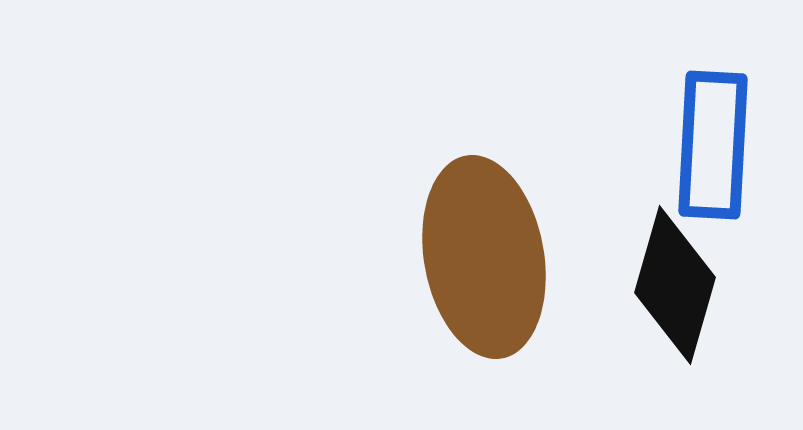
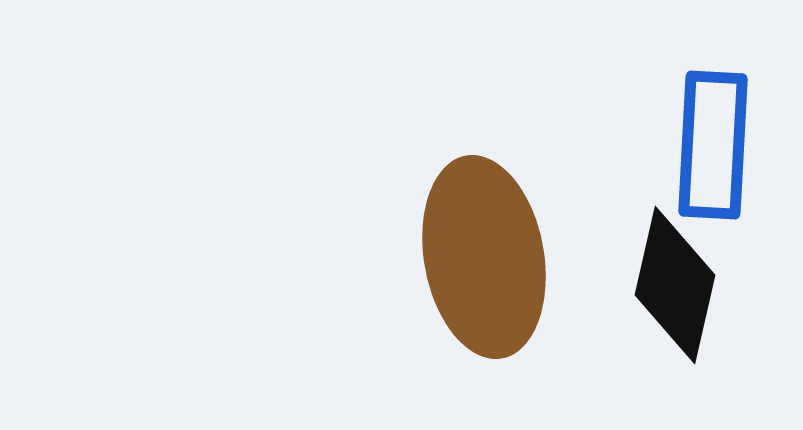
black diamond: rotated 3 degrees counterclockwise
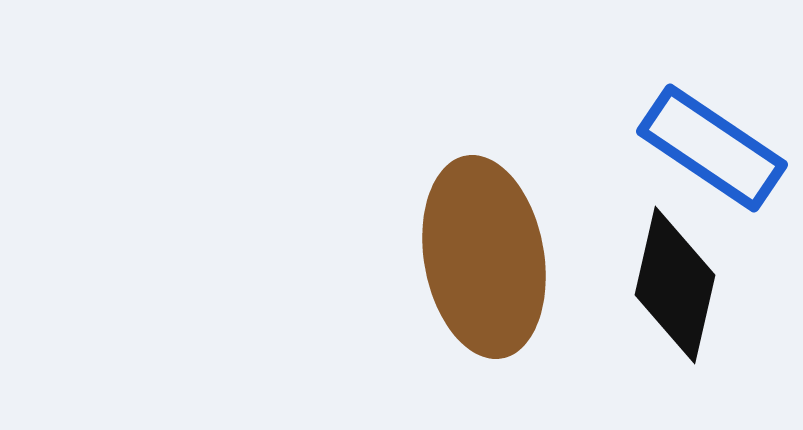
blue rectangle: moved 1 px left, 3 px down; rotated 59 degrees counterclockwise
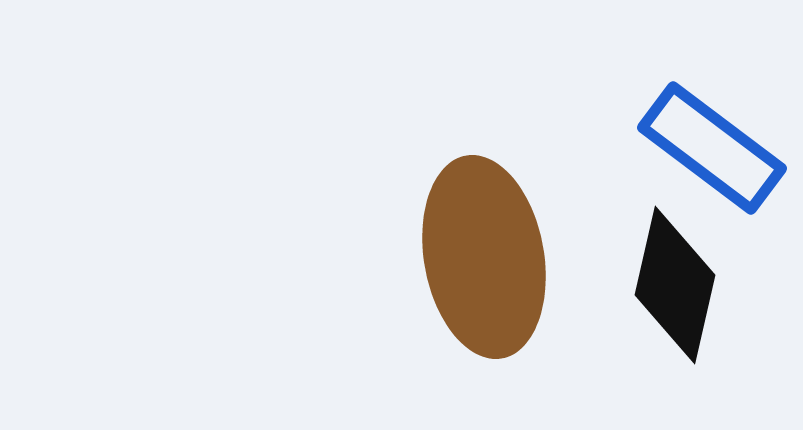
blue rectangle: rotated 3 degrees clockwise
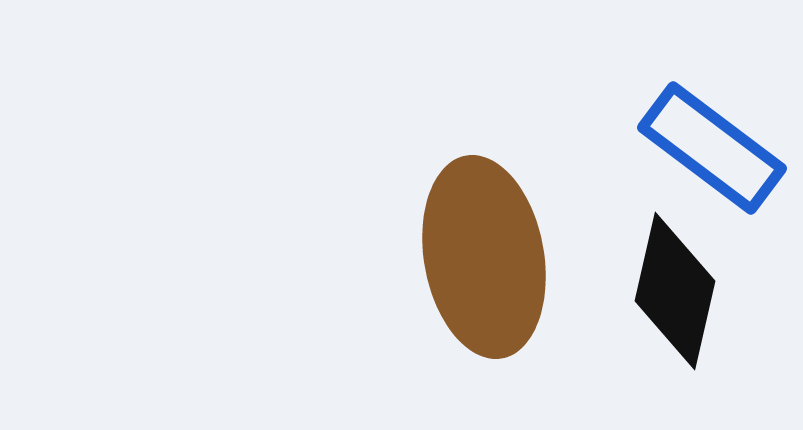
black diamond: moved 6 px down
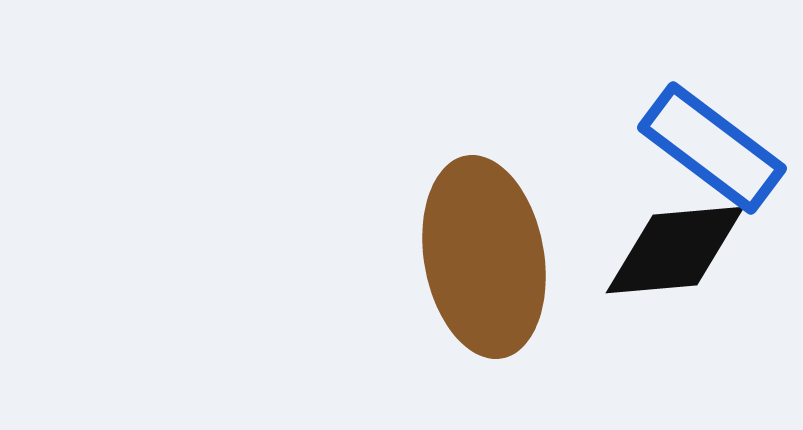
black diamond: moved 41 px up; rotated 72 degrees clockwise
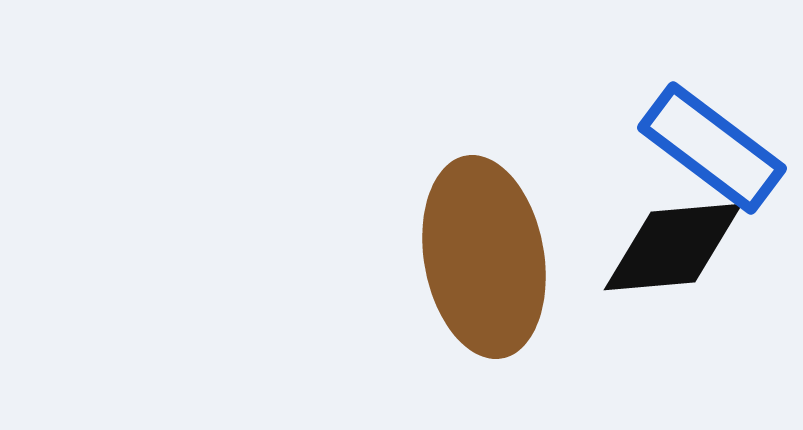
black diamond: moved 2 px left, 3 px up
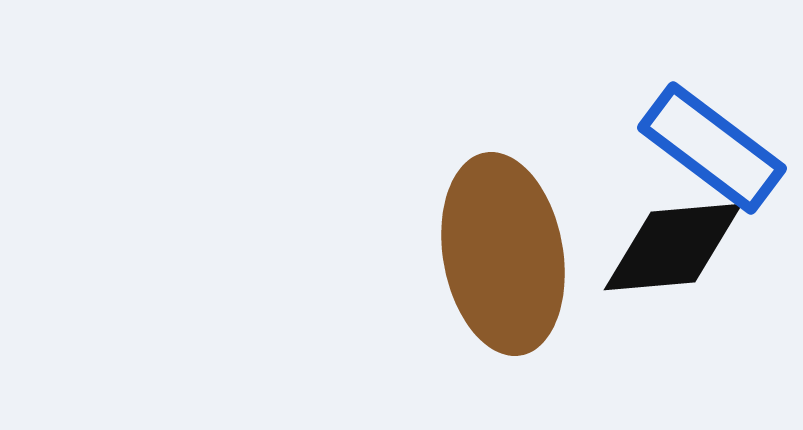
brown ellipse: moved 19 px right, 3 px up
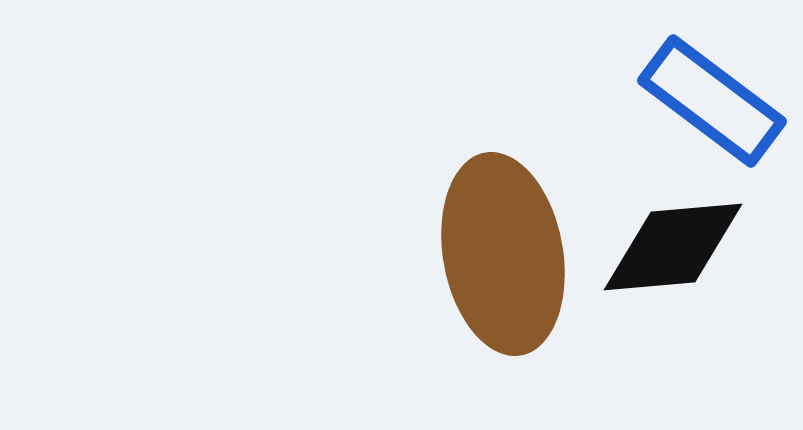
blue rectangle: moved 47 px up
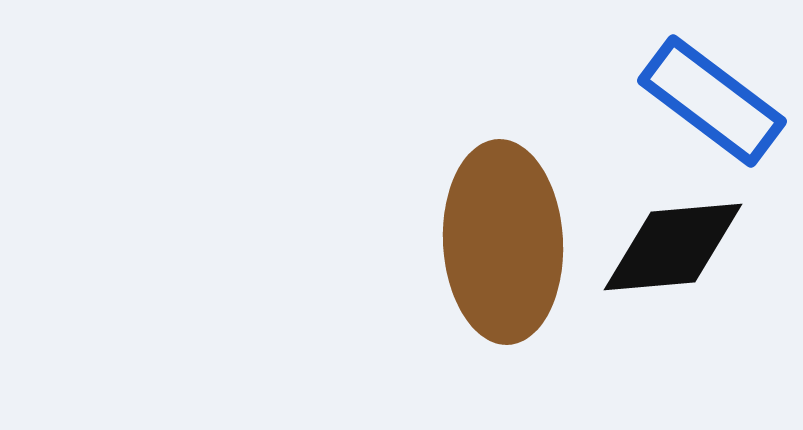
brown ellipse: moved 12 px up; rotated 7 degrees clockwise
